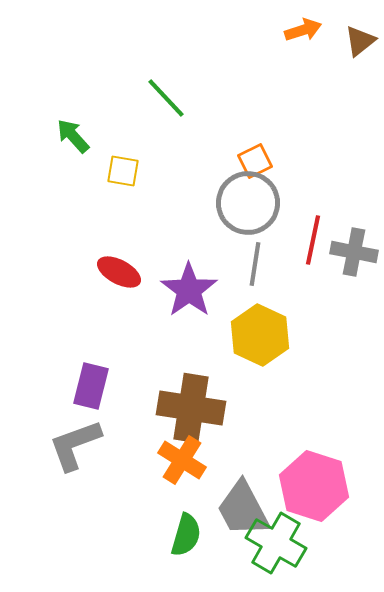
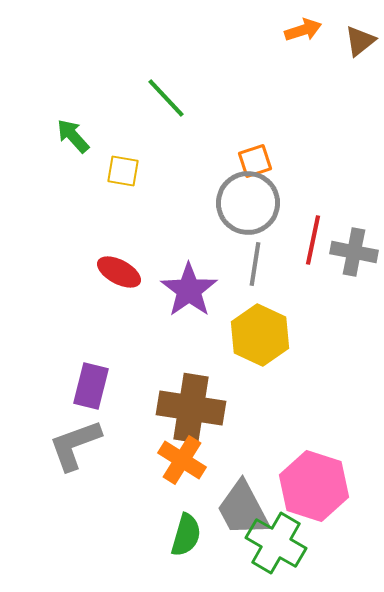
orange square: rotated 8 degrees clockwise
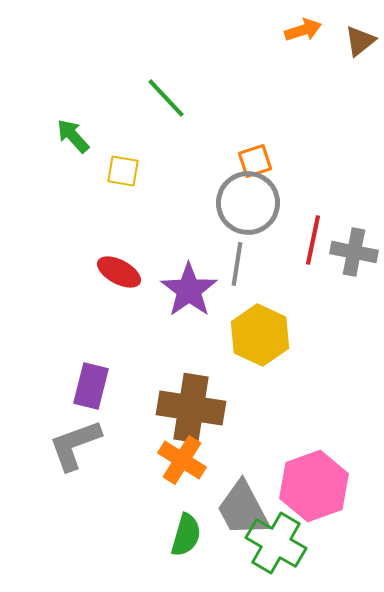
gray line: moved 18 px left
pink hexagon: rotated 22 degrees clockwise
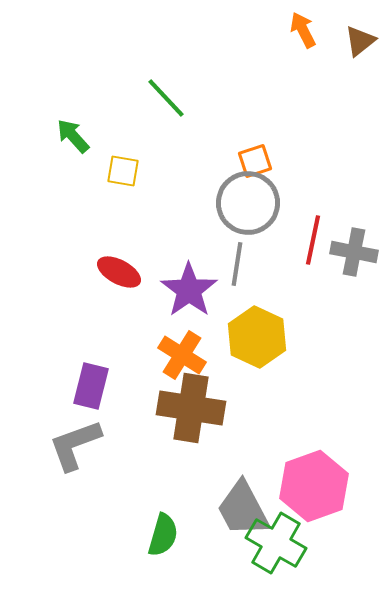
orange arrow: rotated 99 degrees counterclockwise
yellow hexagon: moved 3 px left, 2 px down
orange cross: moved 105 px up
green semicircle: moved 23 px left
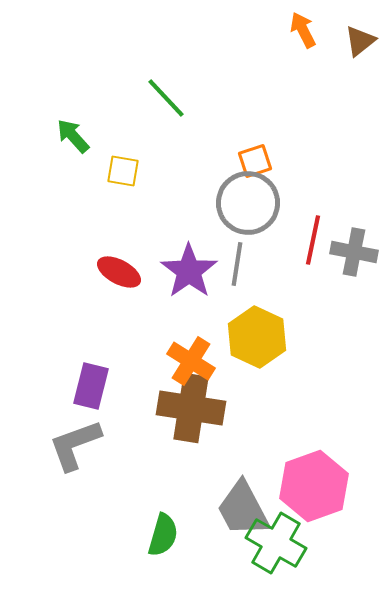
purple star: moved 19 px up
orange cross: moved 9 px right, 6 px down
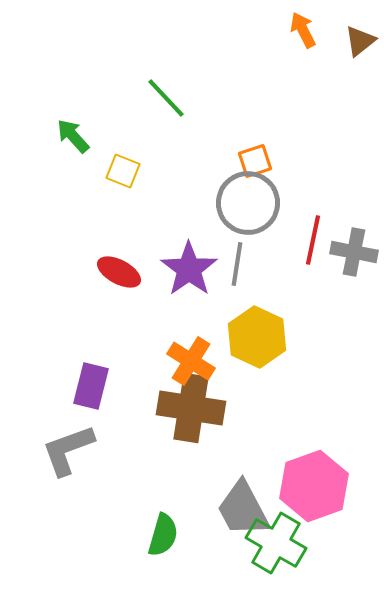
yellow square: rotated 12 degrees clockwise
purple star: moved 2 px up
gray L-shape: moved 7 px left, 5 px down
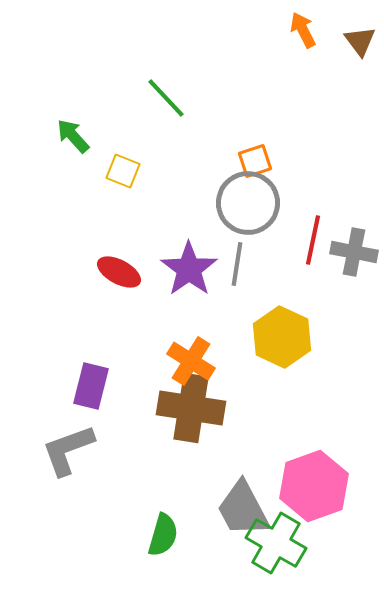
brown triangle: rotated 28 degrees counterclockwise
yellow hexagon: moved 25 px right
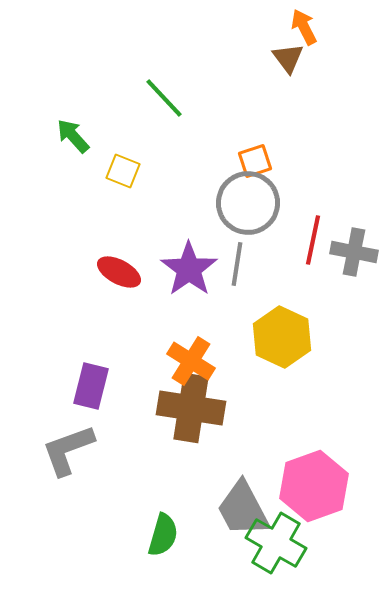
orange arrow: moved 1 px right, 3 px up
brown triangle: moved 72 px left, 17 px down
green line: moved 2 px left
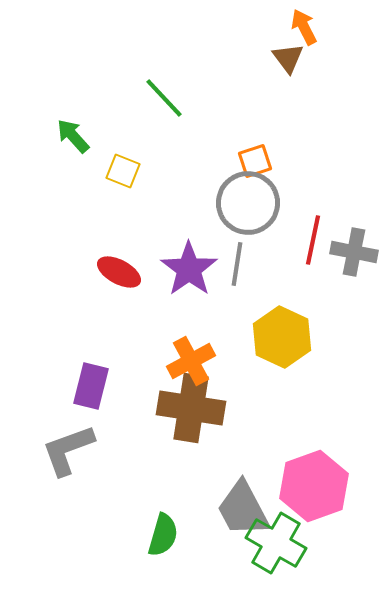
orange cross: rotated 30 degrees clockwise
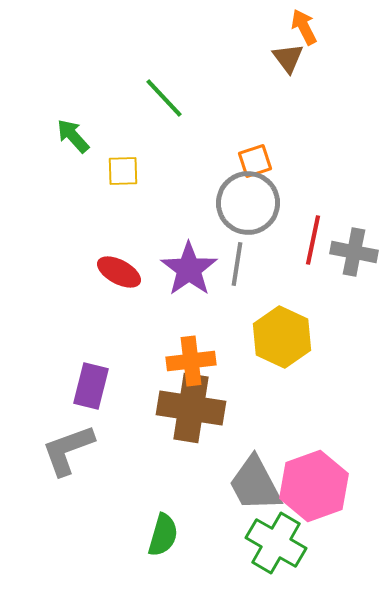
yellow square: rotated 24 degrees counterclockwise
orange cross: rotated 21 degrees clockwise
gray trapezoid: moved 12 px right, 25 px up
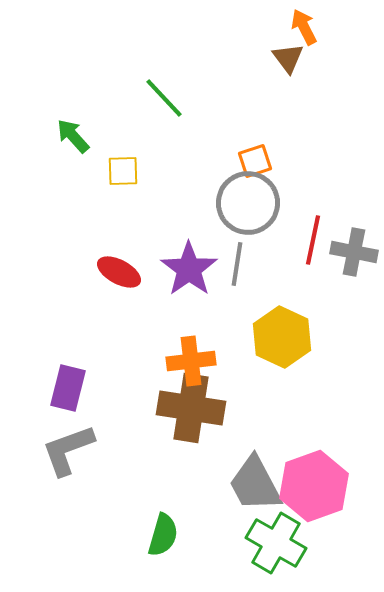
purple rectangle: moved 23 px left, 2 px down
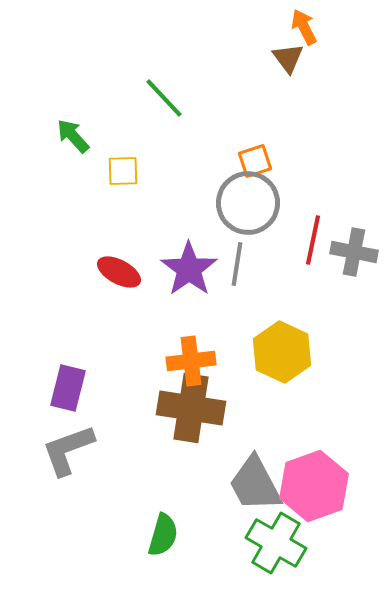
yellow hexagon: moved 15 px down
